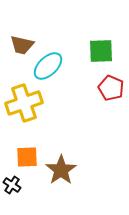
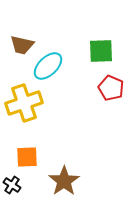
brown star: moved 3 px right, 11 px down
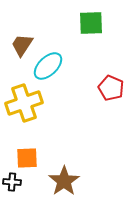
brown trapezoid: rotated 110 degrees clockwise
green square: moved 10 px left, 28 px up
orange square: moved 1 px down
black cross: moved 3 px up; rotated 30 degrees counterclockwise
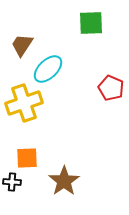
cyan ellipse: moved 3 px down
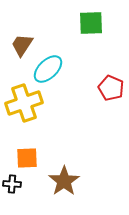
black cross: moved 2 px down
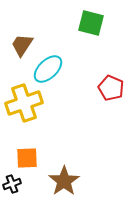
green square: rotated 16 degrees clockwise
black cross: rotated 24 degrees counterclockwise
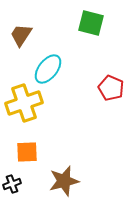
brown trapezoid: moved 1 px left, 10 px up
cyan ellipse: rotated 8 degrees counterclockwise
orange square: moved 6 px up
brown star: rotated 20 degrees clockwise
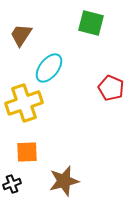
cyan ellipse: moved 1 px right, 1 px up
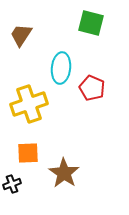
cyan ellipse: moved 12 px right; rotated 32 degrees counterclockwise
red pentagon: moved 19 px left
yellow cross: moved 5 px right, 1 px down
orange square: moved 1 px right, 1 px down
brown star: moved 8 px up; rotated 24 degrees counterclockwise
